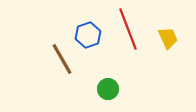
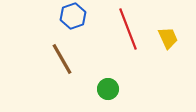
blue hexagon: moved 15 px left, 19 px up
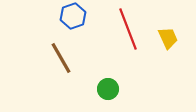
brown line: moved 1 px left, 1 px up
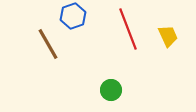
yellow trapezoid: moved 2 px up
brown line: moved 13 px left, 14 px up
green circle: moved 3 px right, 1 px down
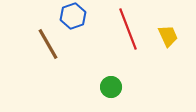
green circle: moved 3 px up
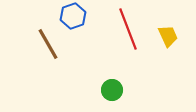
green circle: moved 1 px right, 3 px down
